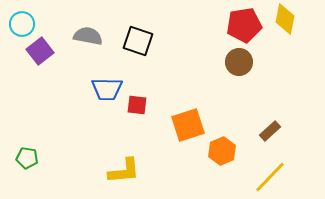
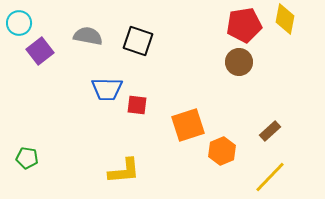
cyan circle: moved 3 px left, 1 px up
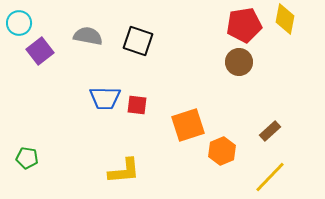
blue trapezoid: moved 2 px left, 9 px down
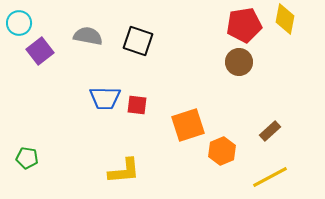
yellow line: rotated 18 degrees clockwise
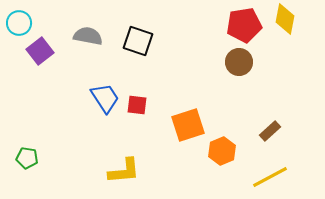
blue trapezoid: rotated 124 degrees counterclockwise
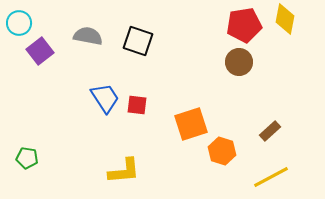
orange square: moved 3 px right, 1 px up
orange hexagon: rotated 20 degrees counterclockwise
yellow line: moved 1 px right
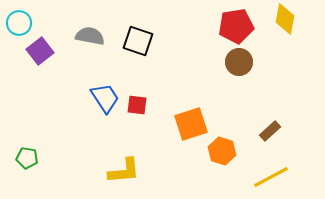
red pentagon: moved 8 px left, 1 px down
gray semicircle: moved 2 px right
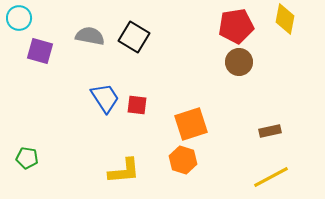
cyan circle: moved 5 px up
black square: moved 4 px left, 4 px up; rotated 12 degrees clockwise
purple square: rotated 36 degrees counterclockwise
brown rectangle: rotated 30 degrees clockwise
orange hexagon: moved 39 px left, 9 px down
